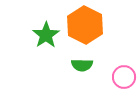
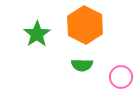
green star: moved 9 px left, 1 px up
pink circle: moved 3 px left
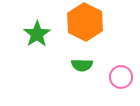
orange hexagon: moved 3 px up
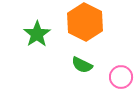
green semicircle: rotated 25 degrees clockwise
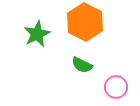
green star: rotated 8 degrees clockwise
pink circle: moved 5 px left, 10 px down
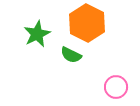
orange hexagon: moved 2 px right, 1 px down
green semicircle: moved 11 px left, 10 px up
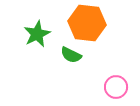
orange hexagon: rotated 21 degrees counterclockwise
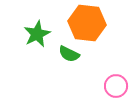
green semicircle: moved 2 px left, 1 px up
pink circle: moved 1 px up
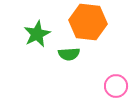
orange hexagon: moved 1 px right, 1 px up
green semicircle: rotated 30 degrees counterclockwise
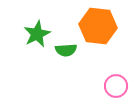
orange hexagon: moved 10 px right, 4 px down
green semicircle: moved 3 px left, 4 px up
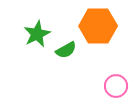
orange hexagon: rotated 6 degrees counterclockwise
green semicircle: rotated 25 degrees counterclockwise
